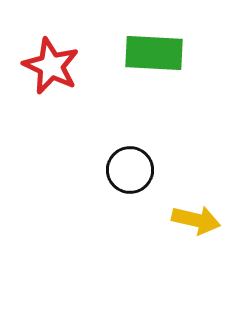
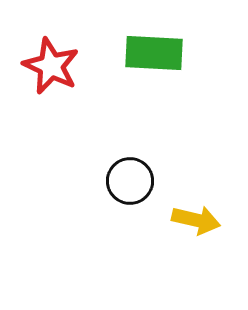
black circle: moved 11 px down
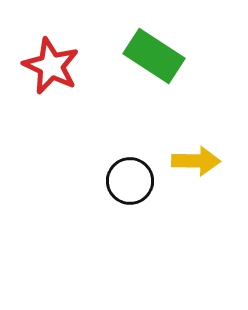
green rectangle: moved 3 px down; rotated 30 degrees clockwise
yellow arrow: moved 59 px up; rotated 12 degrees counterclockwise
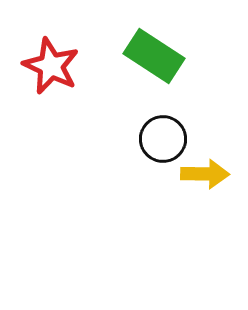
yellow arrow: moved 9 px right, 13 px down
black circle: moved 33 px right, 42 px up
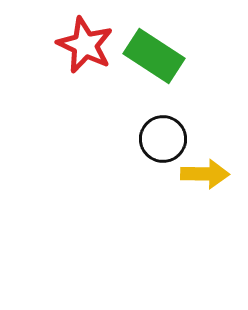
red star: moved 34 px right, 21 px up
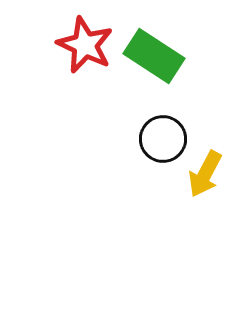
yellow arrow: rotated 117 degrees clockwise
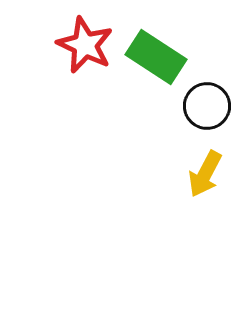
green rectangle: moved 2 px right, 1 px down
black circle: moved 44 px right, 33 px up
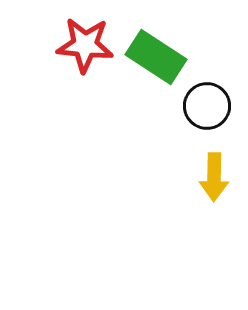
red star: rotated 20 degrees counterclockwise
yellow arrow: moved 9 px right, 3 px down; rotated 27 degrees counterclockwise
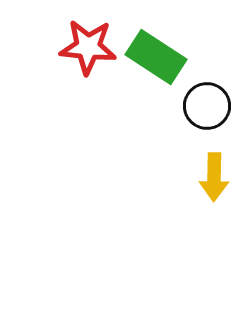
red star: moved 3 px right, 2 px down
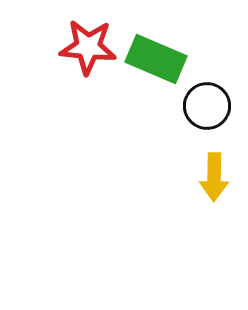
green rectangle: moved 2 px down; rotated 10 degrees counterclockwise
